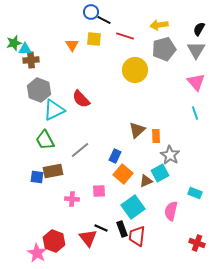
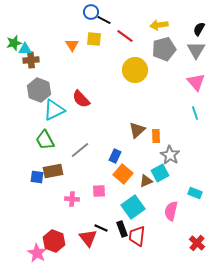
red line at (125, 36): rotated 18 degrees clockwise
red cross at (197, 243): rotated 21 degrees clockwise
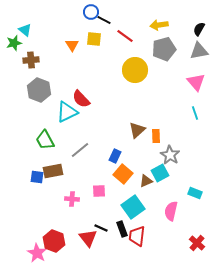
cyan triangle at (25, 49): moved 19 px up; rotated 40 degrees clockwise
gray triangle at (196, 50): moved 3 px right, 1 px down; rotated 48 degrees clockwise
cyan triangle at (54, 110): moved 13 px right, 2 px down
